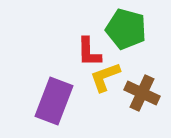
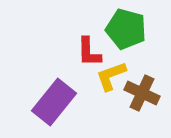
yellow L-shape: moved 6 px right, 1 px up
purple rectangle: moved 1 px down; rotated 18 degrees clockwise
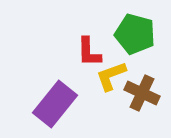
green pentagon: moved 9 px right, 5 px down
purple rectangle: moved 1 px right, 2 px down
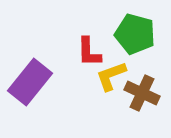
purple rectangle: moved 25 px left, 22 px up
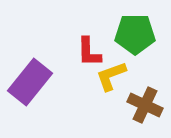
green pentagon: rotated 15 degrees counterclockwise
brown cross: moved 3 px right, 12 px down
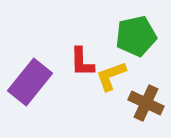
green pentagon: moved 1 px right, 2 px down; rotated 12 degrees counterclockwise
red L-shape: moved 7 px left, 10 px down
brown cross: moved 1 px right, 2 px up
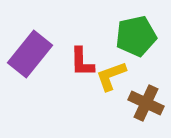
purple rectangle: moved 28 px up
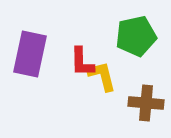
purple rectangle: rotated 27 degrees counterclockwise
yellow L-shape: moved 9 px left; rotated 96 degrees clockwise
brown cross: rotated 20 degrees counterclockwise
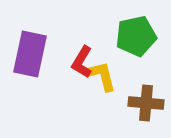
red L-shape: rotated 32 degrees clockwise
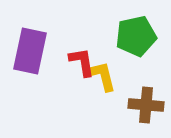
purple rectangle: moved 3 px up
red L-shape: rotated 140 degrees clockwise
brown cross: moved 2 px down
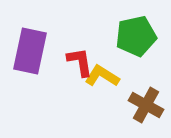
red L-shape: moved 2 px left
yellow L-shape: rotated 44 degrees counterclockwise
brown cross: rotated 24 degrees clockwise
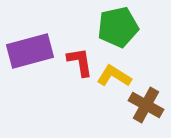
green pentagon: moved 18 px left, 9 px up
purple rectangle: rotated 63 degrees clockwise
yellow L-shape: moved 12 px right
